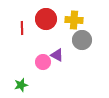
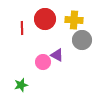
red circle: moved 1 px left
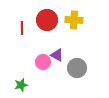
red circle: moved 2 px right, 1 px down
gray circle: moved 5 px left, 28 px down
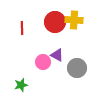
red circle: moved 8 px right, 2 px down
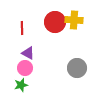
purple triangle: moved 29 px left, 2 px up
pink circle: moved 18 px left, 6 px down
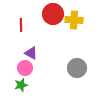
red circle: moved 2 px left, 8 px up
red line: moved 1 px left, 3 px up
purple triangle: moved 3 px right
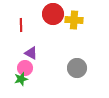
green star: moved 6 px up
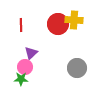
red circle: moved 5 px right, 10 px down
purple triangle: rotated 48 degrees clockwise
pink circle: moved 1 px up
green star: rotated 16 degrees clockwise
